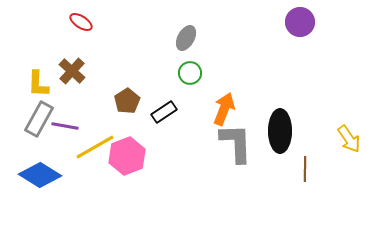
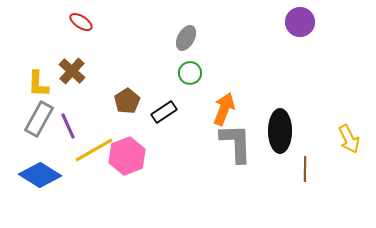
purple line: moved 3 px right; rotated 56 degrees clockwise
yellow arrow: rotated 8 degrees clockwise
yellow line: moved 1 px left, 3 px down
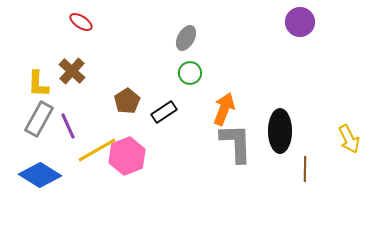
yellow line: moved 3 px right
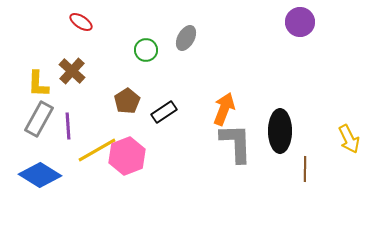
green circle: moved 44 px left, 23 px up
purple line: rotated 20 degrees clockwise
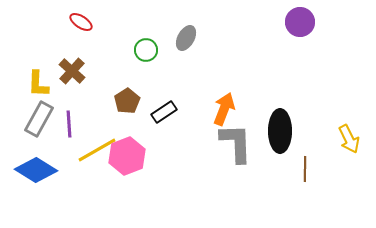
purple line: moved 1 px right, 2 px up
blue diamond: moved 4 px left, 5 px up
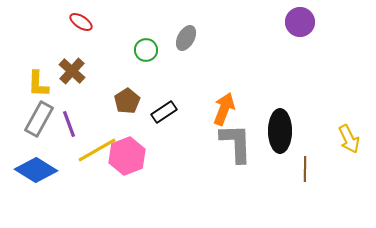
purple line: rotated 16 degrees counterclockwise
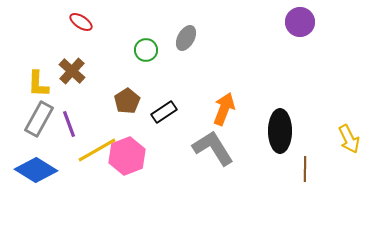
gray L-shape: moved 23 px left, 5 px down; rotated 30 degrees counterclockwise
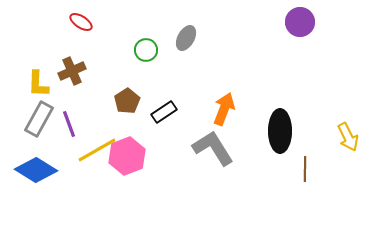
brown cross: rotated 24 degrees clockwise
yellow arrow: moved 1 px left, 2 px up
